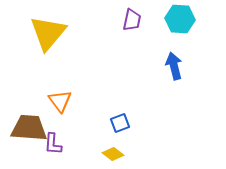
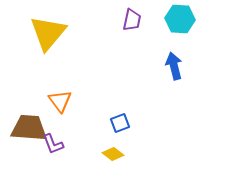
purple L-shape: rotated 25 degrees counterclockwise
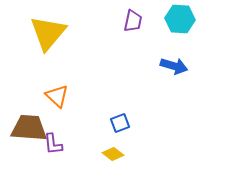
purple trapezoid: moved 1 px right, 1 px down
blue arrow: rotated 120 degrees clockwise
orange triangle: moved 3 px left, 5 px up; rotated 10 degrees counterclockwise
purple L-shape: rotated 15 degrees clockwise
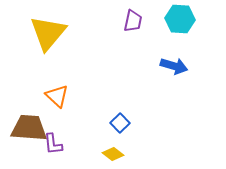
blue square: rotated 24 degrees counterclockwise
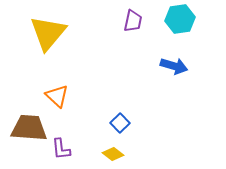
cyan hexagon: rotated 12 degrees counterclockwise
purple L-shape: moved 8 px right, 5 px down
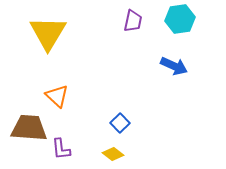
yellow triangle: rotated 9 degrees counterclockwise
blue arrow: rotated 8 degrees clockwise
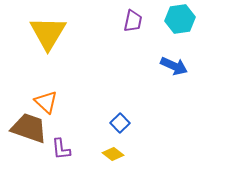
orange triangle: moved 11 px left, 6 px down
brown trapezoid: rotated 15 degrees clockwise
